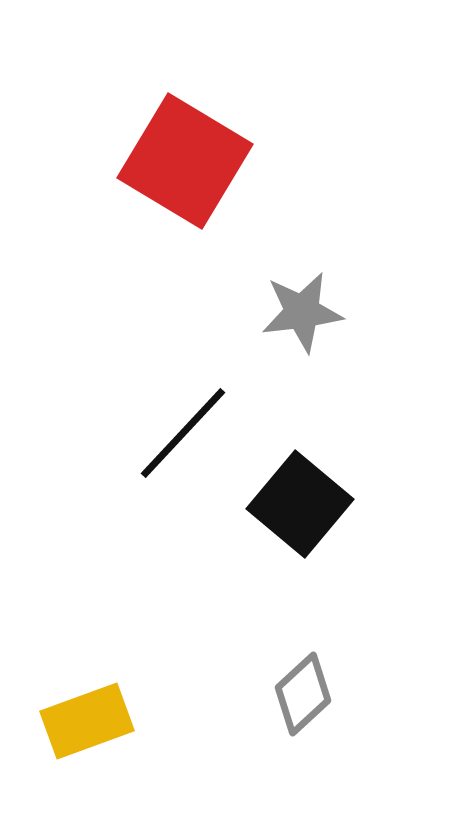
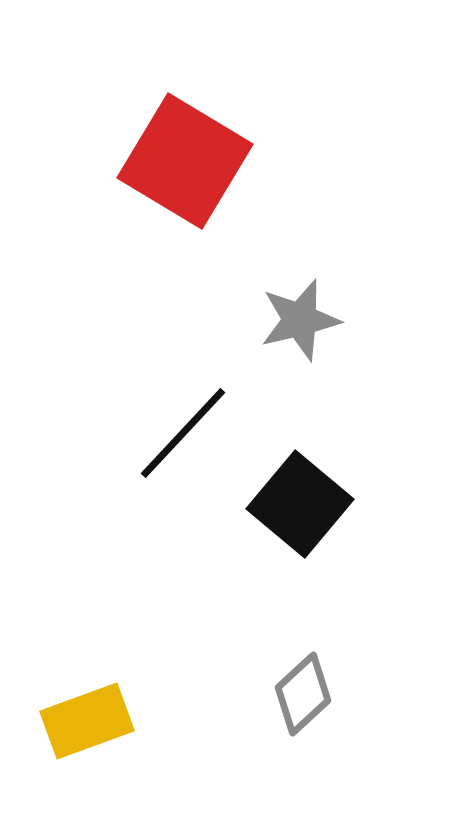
gray star: moved 2 px left, 8 px down; rotated 6 degrees counterclockwise
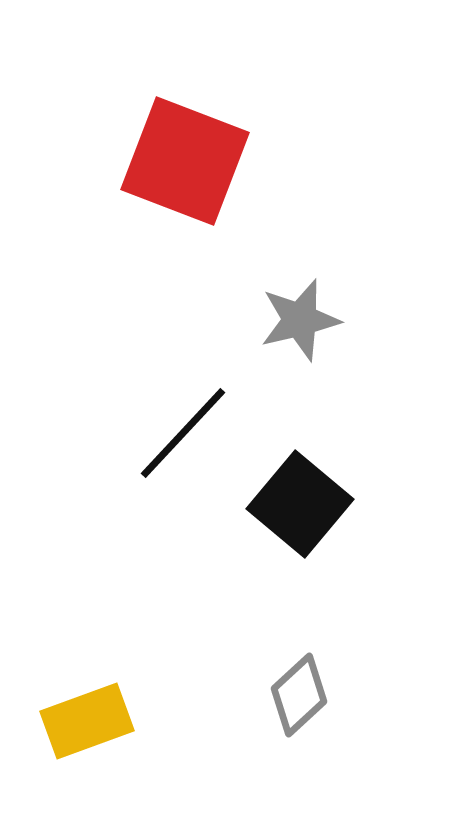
red square: rotated 10 degrees counterclockwise
gray diamond: moved 4 px left, 1 px down
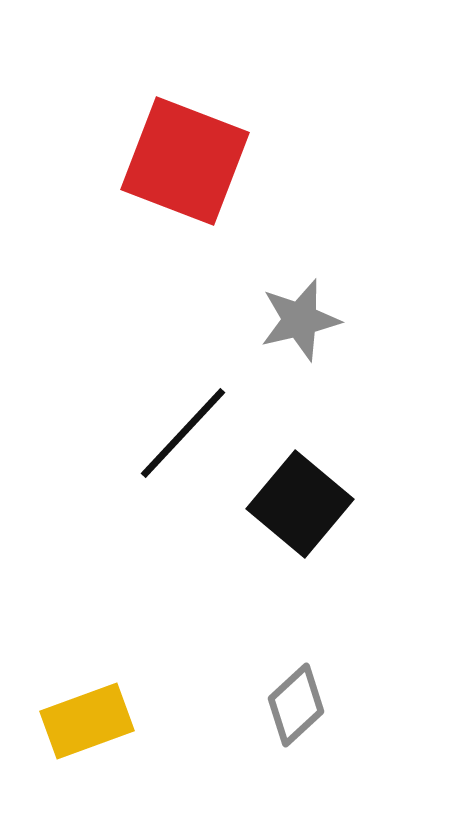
gray diamond: moved 3 px left, 10 px down
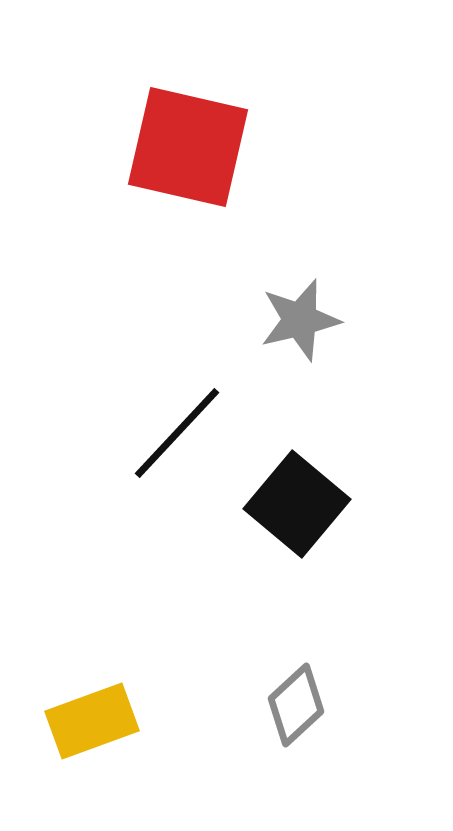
red square: moved 3 px right, 14 px up; rotated 8 degrees counterclockwise
black line: moved 6 px left
black square: moved 3 px left
yellow rectangle: moved 5 px right
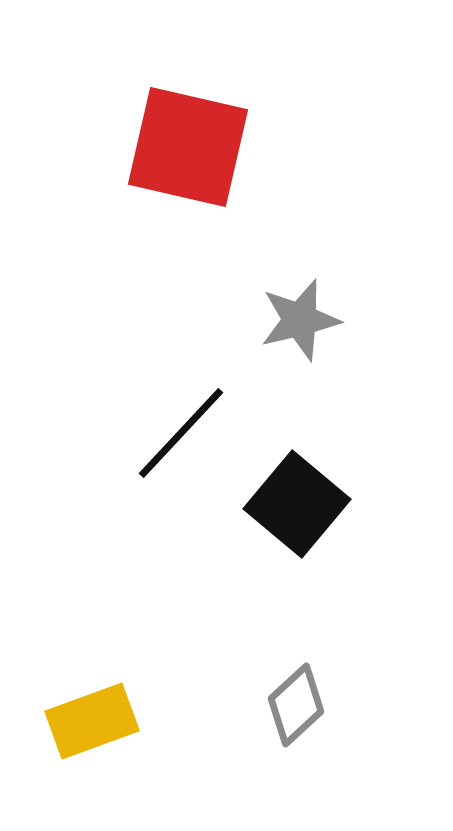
black line: moved 4 px right
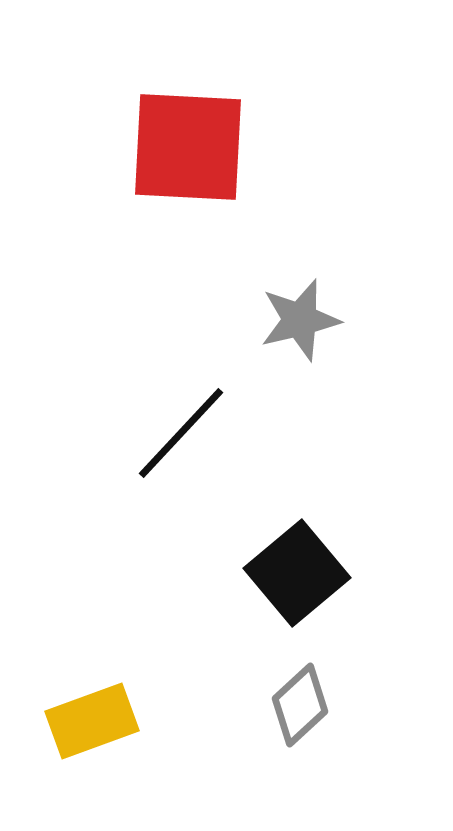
red square: rotated 10 degrees counterclockwise
black square: moved 69 px down; rotated 10 degrees clockwise
gray diamond: moved 4 px right
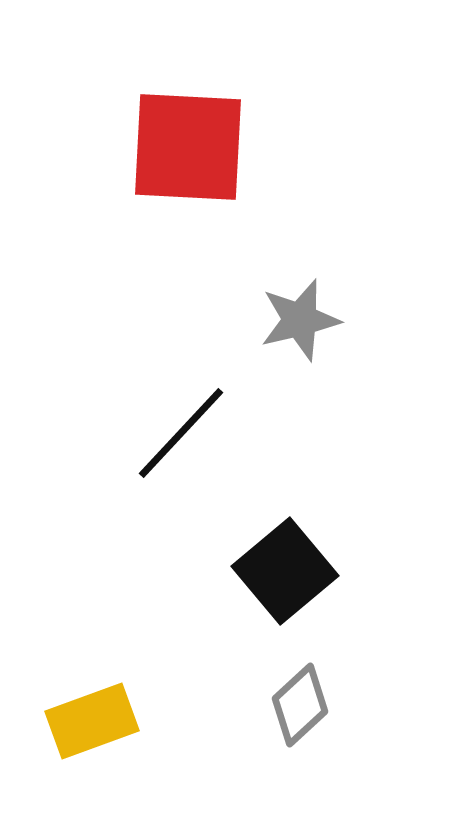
black square: moved 12 px left, 2 px up
